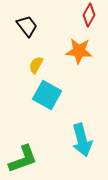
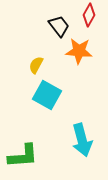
black trapezoid: moved 32 px right
green L-shape: moved 3 px up; rotated 16 degrees clockwise
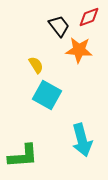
red diamond: moved 2 px down; rotated 40 degrees clockwise
orange star: moved 1 px up
yellow semicircle: rotated 120 degrees clockwise
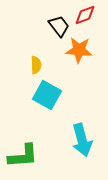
red diamond: moved 4 px left, 2 px up
yellow semicircle: rotated 30 degrees clockwise
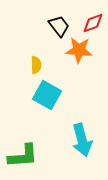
red diamond: moved 8 px right, 8 px down
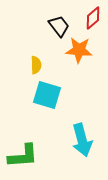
red diamond: moved 5 px up; rotated 20 degrees counterclockwise
cyan square: rotated 12 degrees counterclockwise
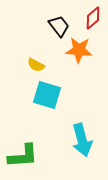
yellow semicircle: rotated 120 degrees clockwise
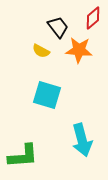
black trapezoid: moved 1 px left, 1 px down
yellow semicircle: moved 5 px right, 14 px up
